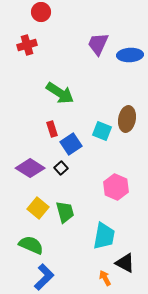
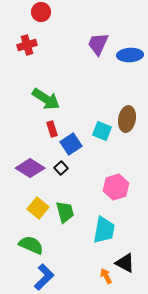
green arrow: moved 14 px left, 6 px down
pink hexagon: rotated 20 degrees clockwise
cyan trapezoid: moved 6 px up
orange arrow: moved 1 px right, 2 px up
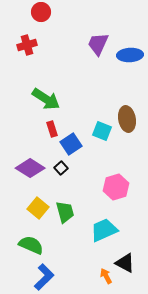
brown ellipse: rotated 20 degrees counterclockwise
cyan trapezoid: rotated 124 degrees counterclockwise
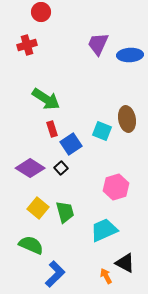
blue L-shape: moved 11 px right, 3 px up
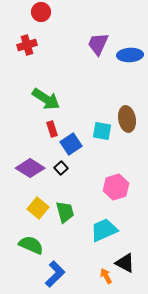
cyan square: rotated 12 degrees counterclockwise
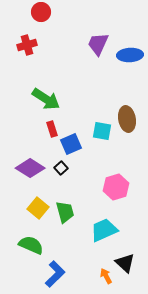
blue square: rotated 10 degrees clockwise
black triangle: rotated 15 degrees clockwise
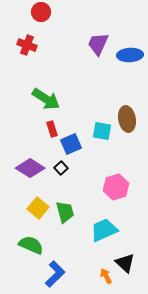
red cross: rotated 36 degrees clockwise
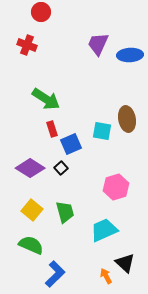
yellow square: moved 6 px left, 2 px down
